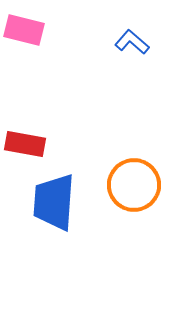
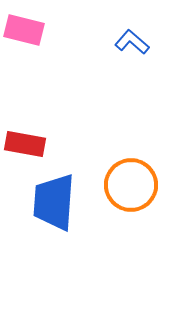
orange circle: moved 3 px left
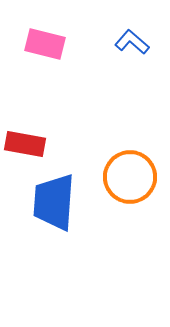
pink rectangle: moved 21 px right, 14 px down
orange circle: moved 1 px left, 8 px up
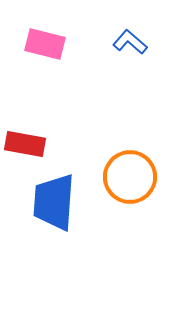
blue L-shape: moved 2 px left
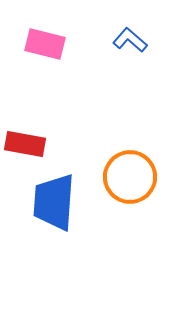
blue L-shape: moved 2 px up
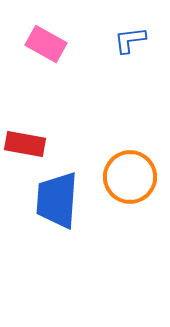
blue L-shape: rotated 48 degrees counterclockwise
pink rectangle: moved 1 px right; rotated 15 degrees clockwise
blue trapezoid: moved 3 px right, 2 px up
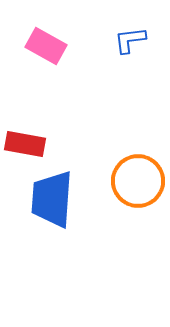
pink rectangle: moved 2 px down
orange circle: moved 8 px right, 4 px down
blue trapezoid: moved 5 px left, 1 px up
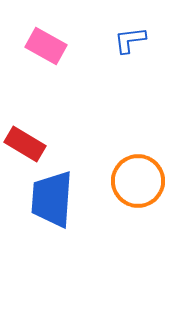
red rectangle: rotated 21 degrees clockwise
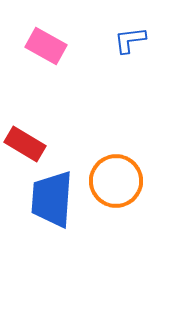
orange circle: moved 22 px left
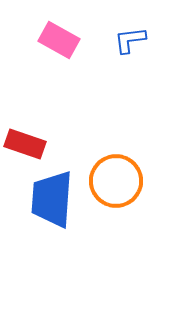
pink rectangle: moved 13 px right, 6 px up
red rectangle: rotated 12 degrees counterclockwise
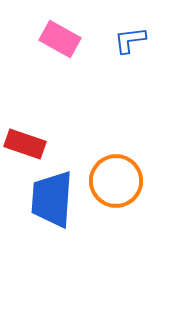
pink rectangle: moved 1 px right, 1 px up
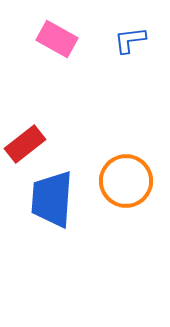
pink rectangle: moved 3 px left
red rectangle: rotated 57 degrees counterclockwise
orange circle: moved 10 px right
